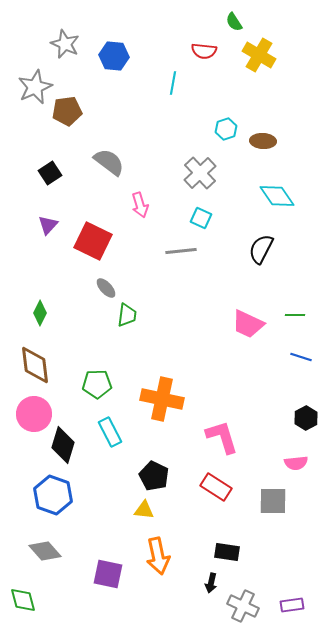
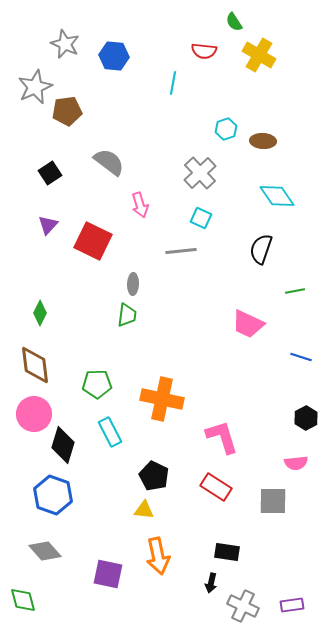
black semicircle at (261, 249): rotated 8 degrees counterclockwise
gray ellipse at (106, 288): moved 27 px right, 4 px up; rotated 45 degrees clockwise
green line at (295, 315): moved 24 px up; rotated 12 degrees counterclockwise
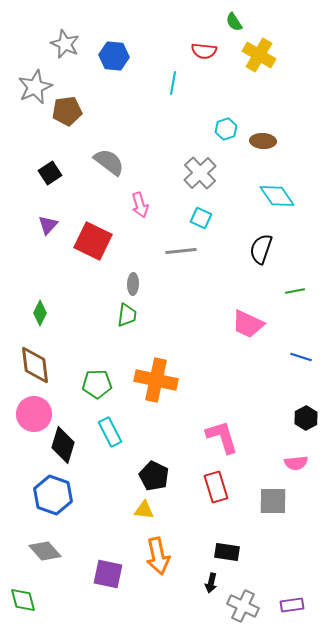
orange cross at (162, 399): moved 6 px left, 19 px up
red rectangle at (216, 487): rotated 40 degrees clockwise
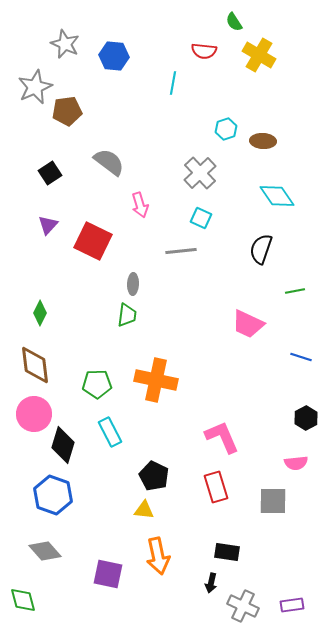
pink L-shape at (222, 437): rotated 6 degrees counterclockwise
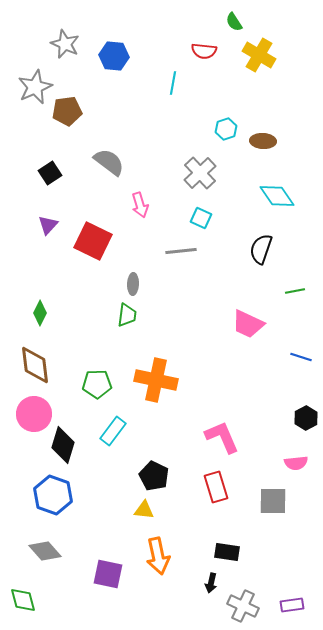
cyan rectangle at (110, 432): moved 3 px right, 1 px up; rotated 64 degrees clockwise
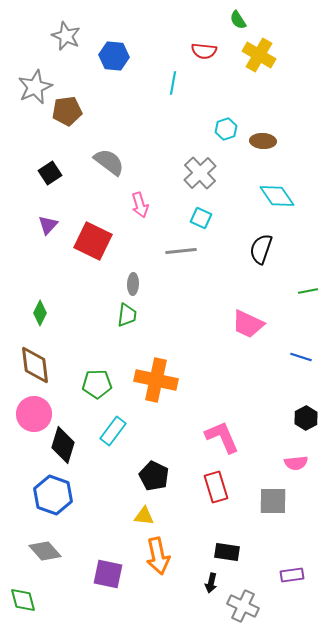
green semicircle at (234, 22): moved 4 px right, 2 px up
gray star at (65, 44): moved 1 px right, 8 px up
green line at (295, 291): moved 13 px right
yellow triangle at (144, 510): moved 6 px down
purple rectangle at (292, 605): moved 30 px up
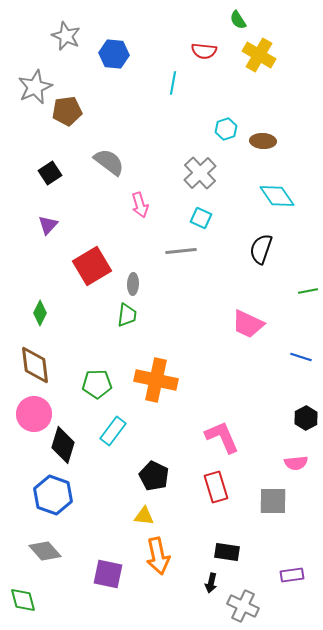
blue hexagon at (114, 56): moved 2 px up
red square at (93, 241): moved 1 px left, 25 px down; rotated 33 degrees clockwise
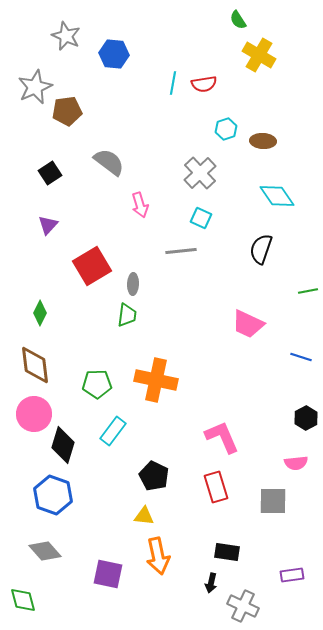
red semicircle at (204, 51): moved 33 px down; rotated 15 degrees counterclockwise
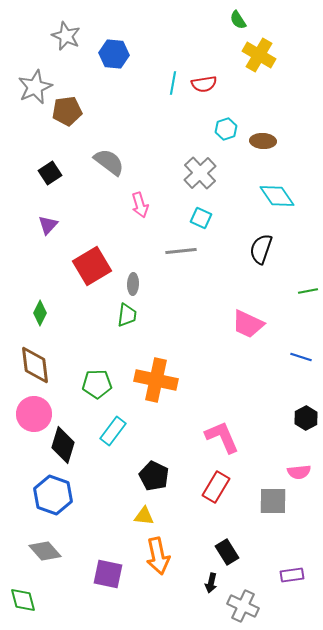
pink semicircle at (296, 463): moved 3 px right, 9 px down
red rectangle at (216, 487): rotated 48 degrees clockwise
black rectangle at (227, 552): rotated 50 degrees clockwise
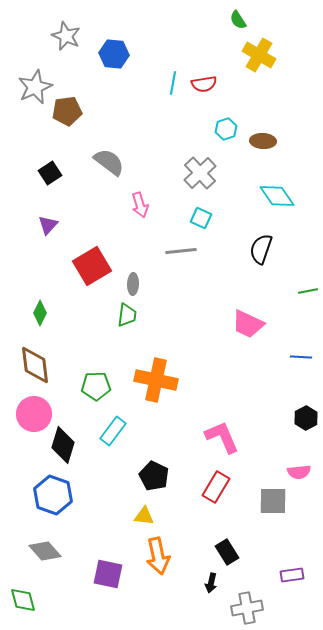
blue line at (301, 357): rotated 15 degrees counterclockwise
green pentagon at (97, 384): moved 1 px left, 2 px down
gray cross at (243, 606): moved 4 px right, 2 px down; rotated 36 degrees counterclockwise
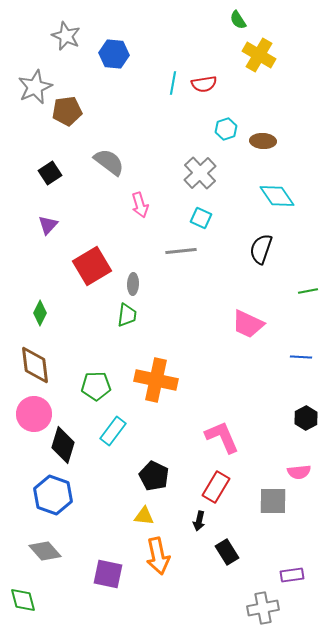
black arrow at (211, 583): moved 12 px left, 62 px up
gray cross at (247, 608): moved 16 px right
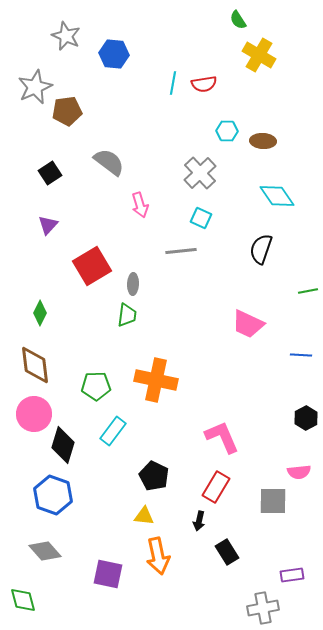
cyan hexagon at (226, 129): moved 1 px right, 2 px down; rotated 20 degrees clockwise
blue line at (301, 357): moved 2 px up
